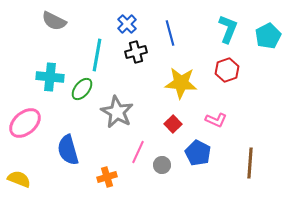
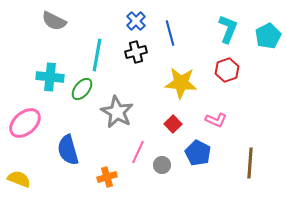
blue cross: moved 9 px right, 3 px up
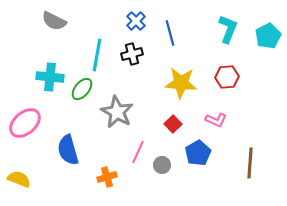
black cross: moved 4 px left, 2 px down
red hexagon: moved 7 px down; rotated 15 degrees clockwise
blue pentagon: rotated 15 degrees clockwise
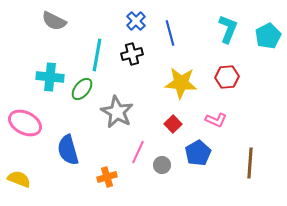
pink ellipse: rotated 68 degrees clockwise
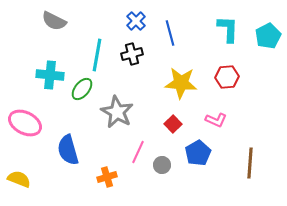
cyan L-shape: rotated 20 degrees counterclockwise
cyan cross: moved 2 px up
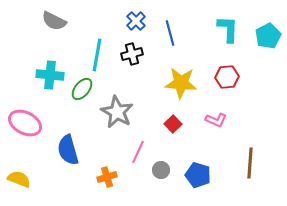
blue pentagon: moved 22 px down; rotated 25 degrees counterclockwise
gray circle: moved 1 px left, 5 px down
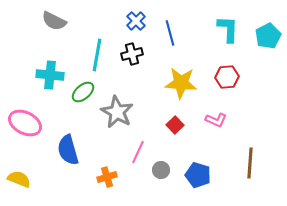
green ellipse: moved 1 px right, 3 px down; rotated 10 degrees clockwise
red square: moved 2 px right, 1 px down
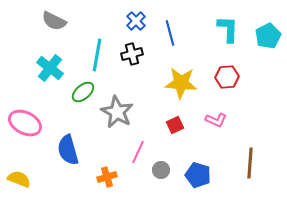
cyan cross: moved 7 px up; rotated 32 degrees clockwise
red square: rotated 18 degrees clockwise
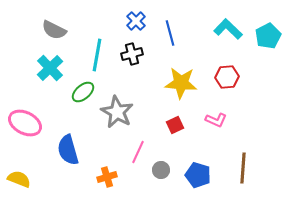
gray semicircle: moved 9 px down
cyan L-shape: rotated 48 degrees counterclockwise
cyan cross: rotated 8 degrees clockwise
brown line: moved 7 px left, 5 px down
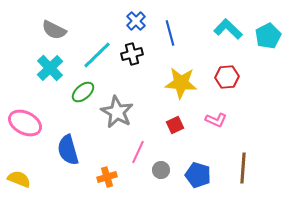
cyan line: rotated 36 degrees clockwise
